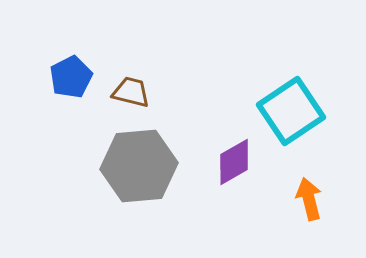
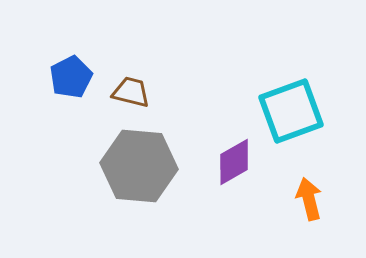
cyan square: rotated 14 degrees clockwise
gray hexagon: rotated 10 degrees clockwise
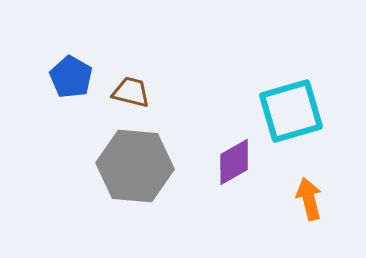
blue pentagon: rotated 15 degrees counterclockwise
cyan square: rotated 4 degrees clockwise
gray hexagon: moved 4 px left
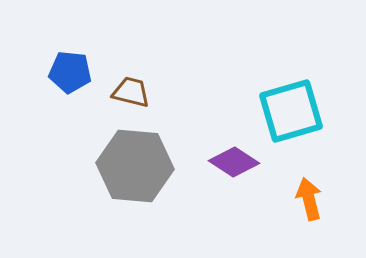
blue pentagon: moved 1 px left, 5 px up; rotated 24 degrees counterclockwise
purple diamond: rotated 63 degrees clockwise
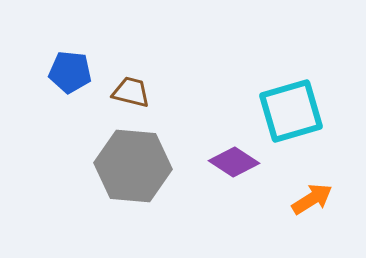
gray hexagon: moved 2 px left
orange arrow: moved 3 px right; rotated 72 degrees clockwise
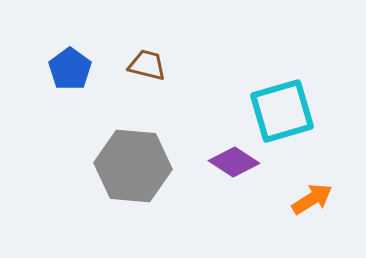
blue pentagon: moved 3 px up; rotated 30 degrees clockwise
brown trapezoid: moved 16 px right, 27 px up
cyan square: moved 9 px left
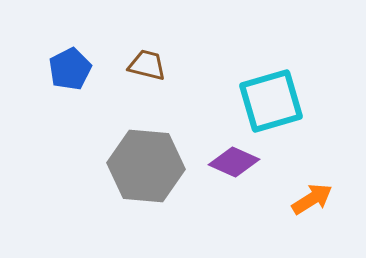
blue pentagon: rotated 9 degrees clockwise
cyan square: moved 11 px left, 10 px up
purple diamond: rotated 9 degrees counterclockwise
gray hexagon: moved 13 px right
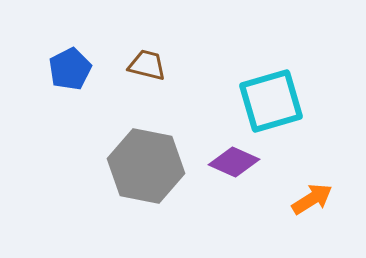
gray hexagon: rotated 6 degrees clockwise
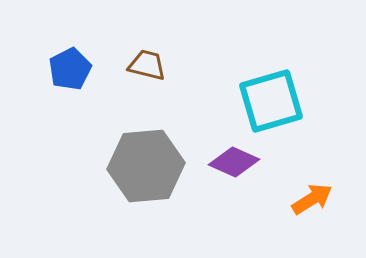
gray hexagon: rotated 16 degrees counterclockwise
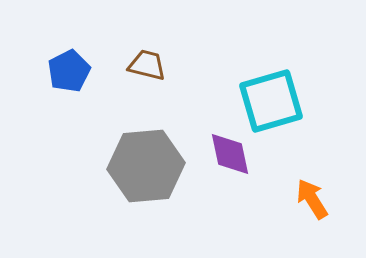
blue pentagon: moved 1 px left, 2 px down
purple diamond: moved 4 px left, 8 px up; rotated 54 degrees clockwise
orange arrow: rotated 90 degrees counterclockwise
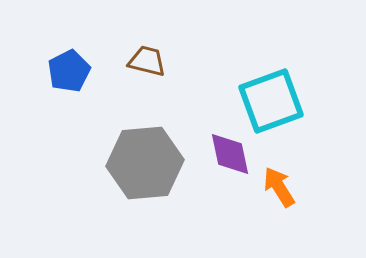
brown trapezoid: moved 4 px up
cyan square: rotated 4 degrees counterclockwise
gray hexagon: moved 1 px left, 3 px up
orange arrow: moved 33 px left, 12 px up
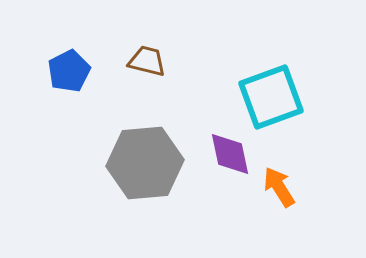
cyan square: moved 4 px up
